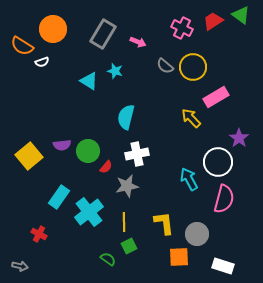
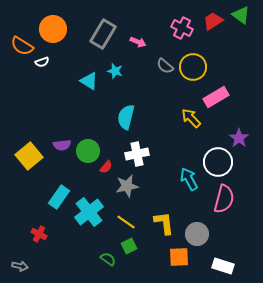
yellow line: moved 2 px right; rotated 54 degrees counterclockwise
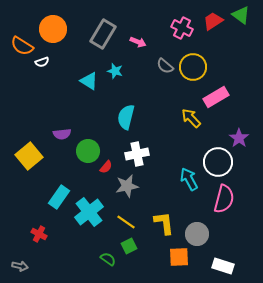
purple semicircle: moved 11 px up
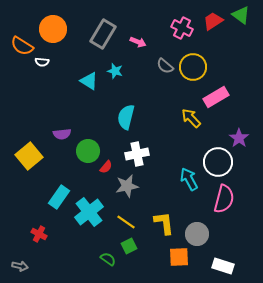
white semicircle: rotated 24 degrees clockwise
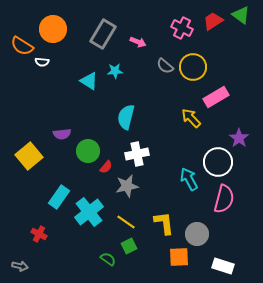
cyan star: rotated 21 degrees counterclockwise
